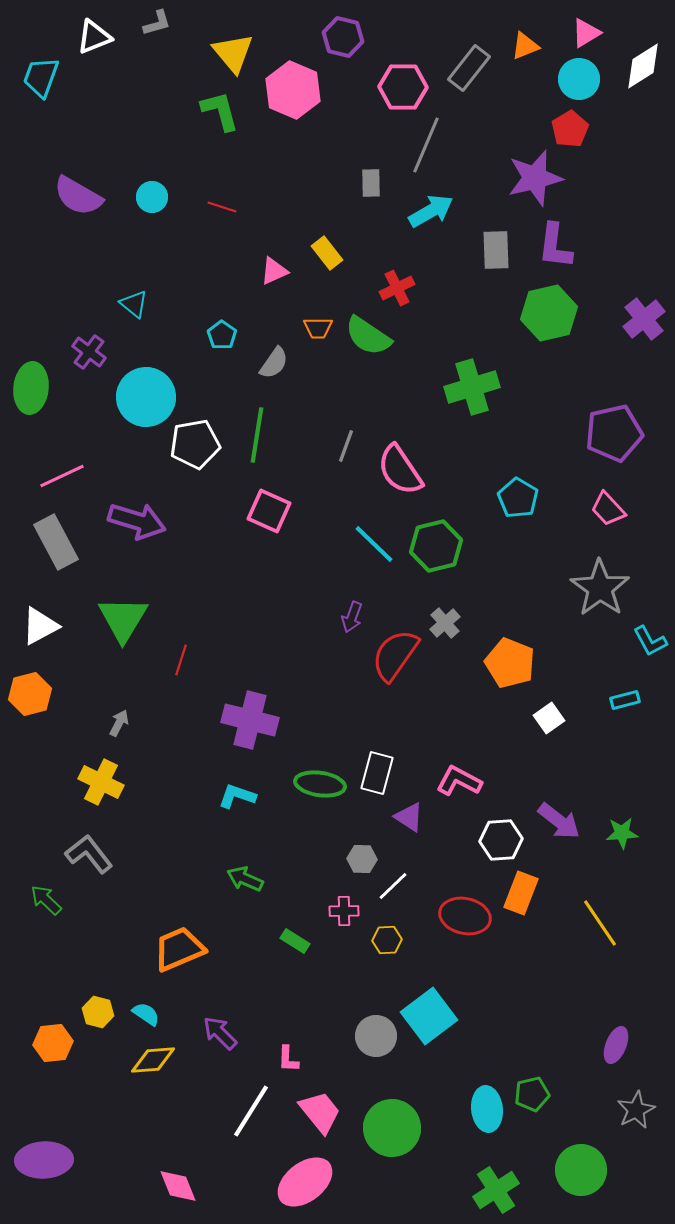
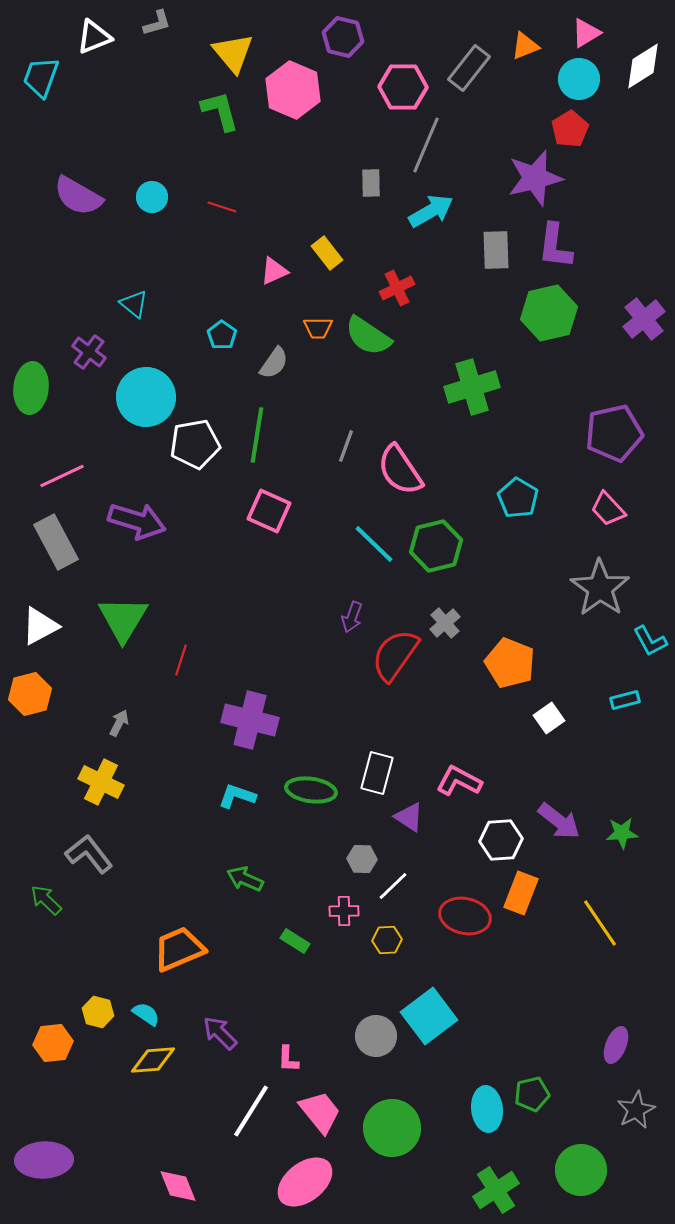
green ellipse at (320, 784): moved 9 px left, 6 px down
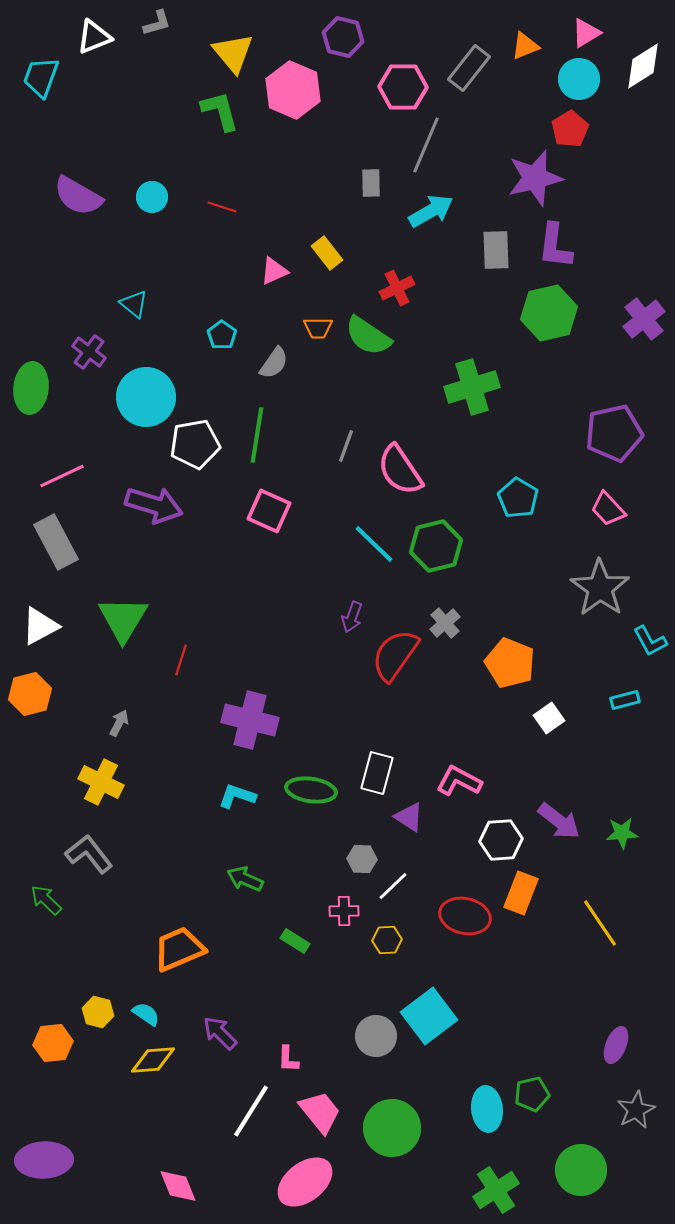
purple arrow at (137, 521): moved 17 px right, 16 px up
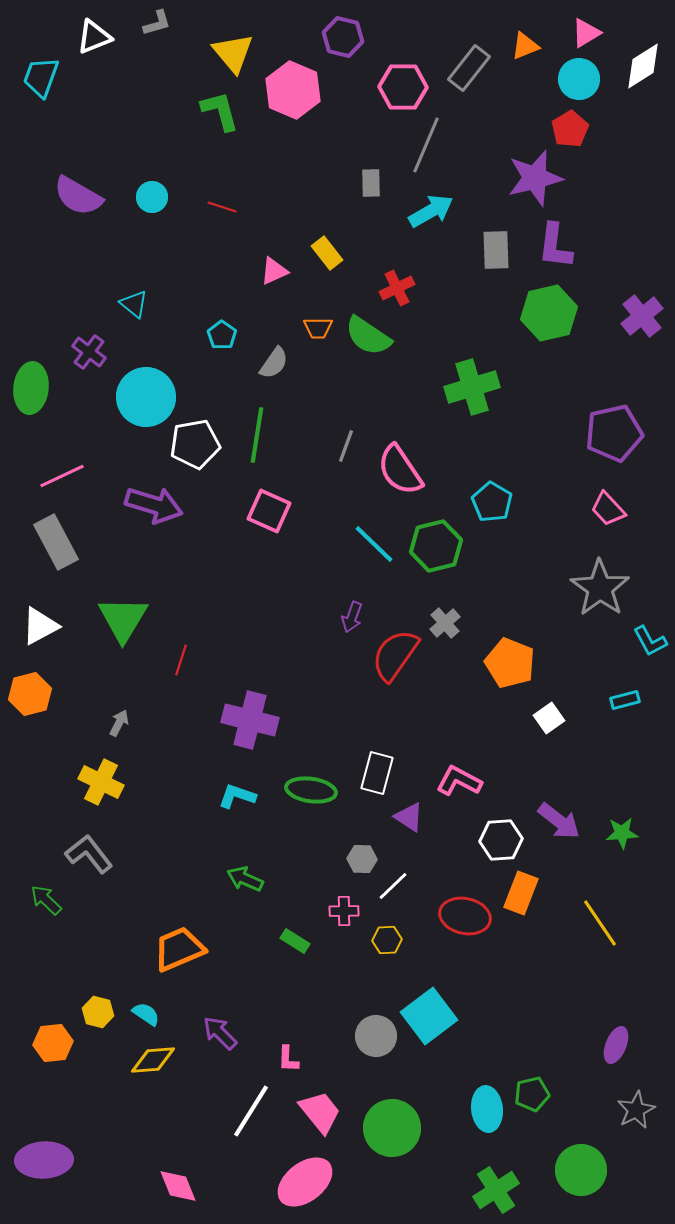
purple cross at (644, 319): moved 2 px left, 3 px up
cyan pentagon at (518, 498): moved 26 px left, 4 px down
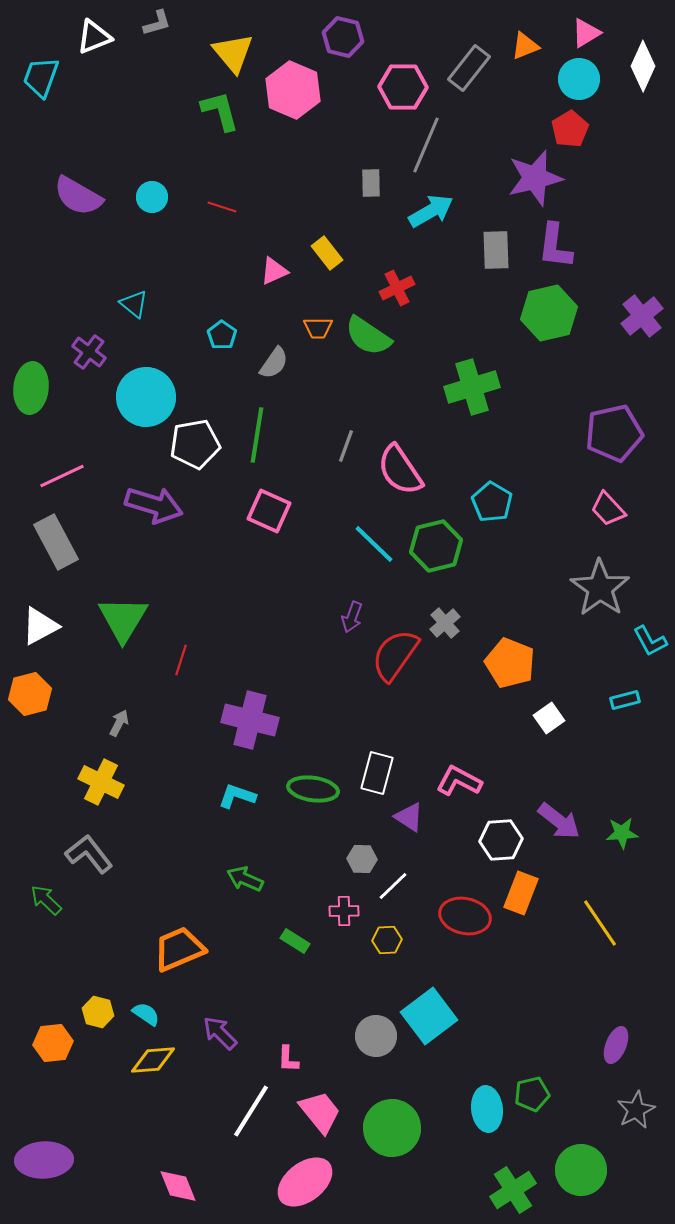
white diamond at (643, 66): rotated 33 degrees counterclockwise
green ellipse at (311, 790): moved 2 px right, 1 px up
green cross at (496, 1190): moved 17 px right
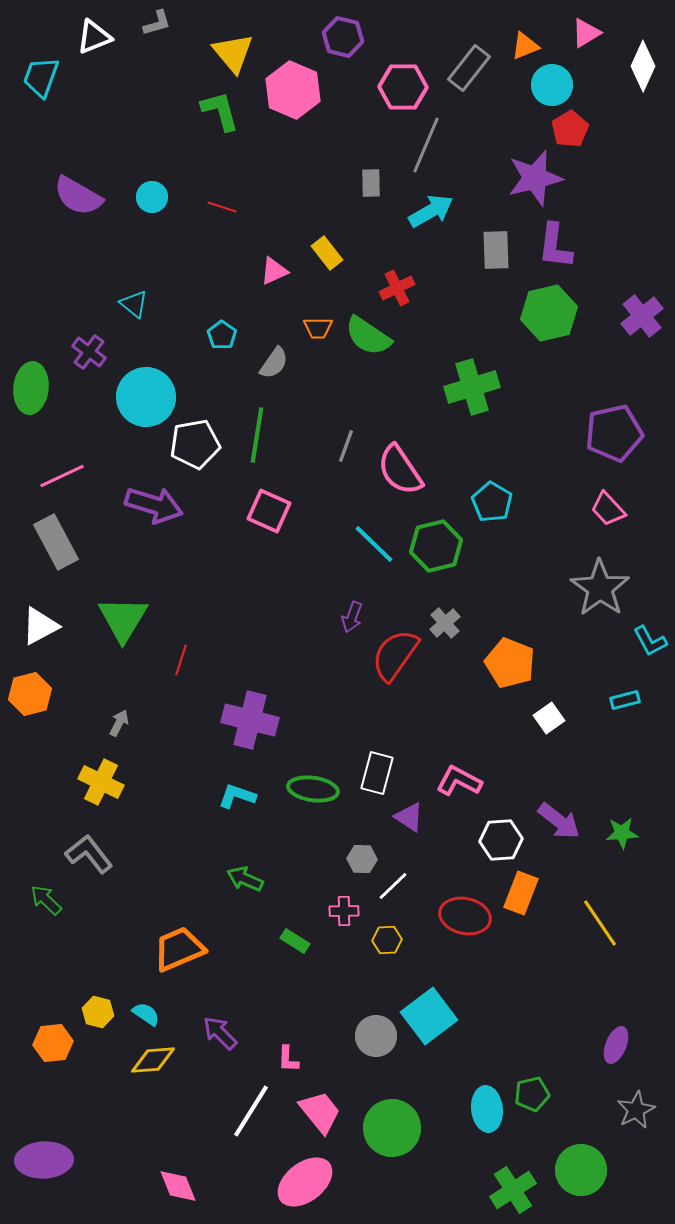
cyan circle at (579, 79): moved 27 px left, 6 px down
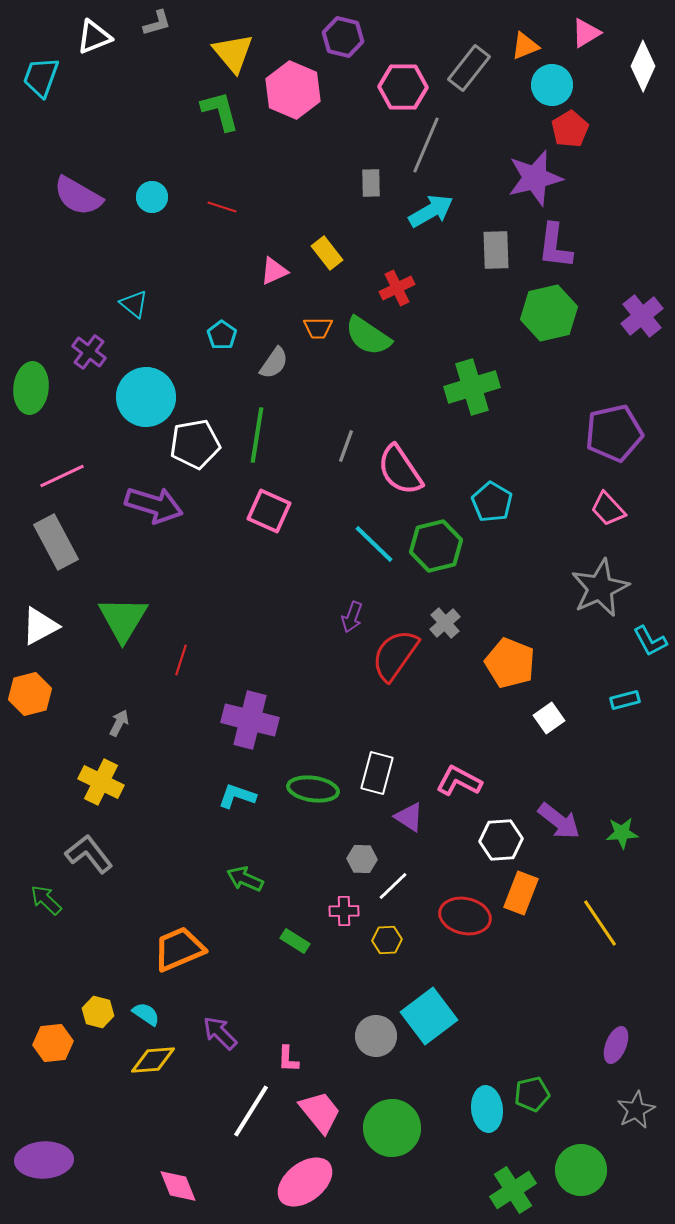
gray star at (600, 588): rotated 12 degrees clockwise
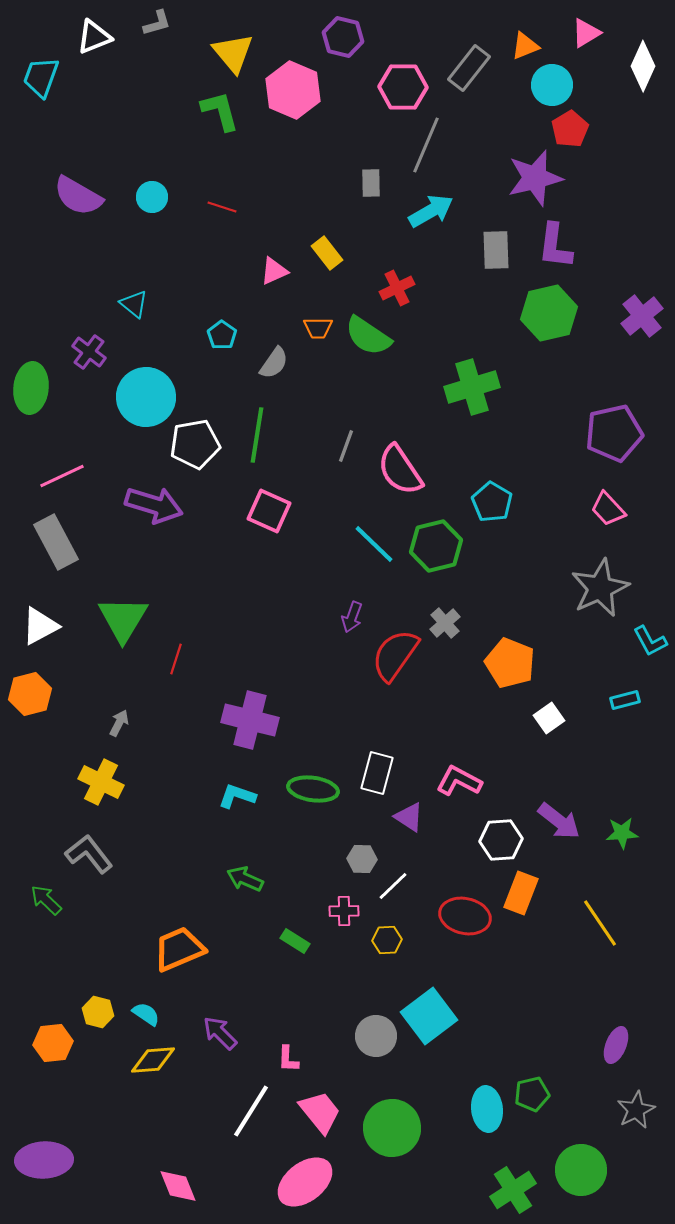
red line at (181, 660): moved 5 px left, 1 px up
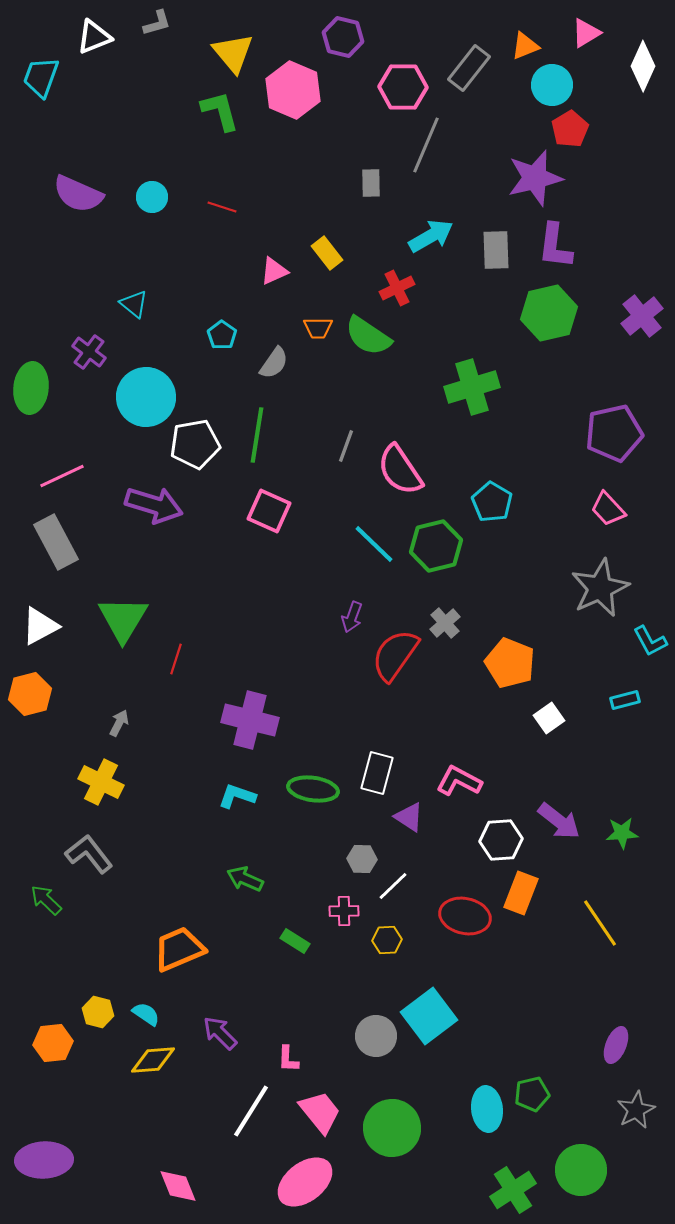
purple semicircle at (78, 196): moved 2 px up; rotated 6 degrees counterclockwise
cyan arrow at (431, 211): moved 25 px down
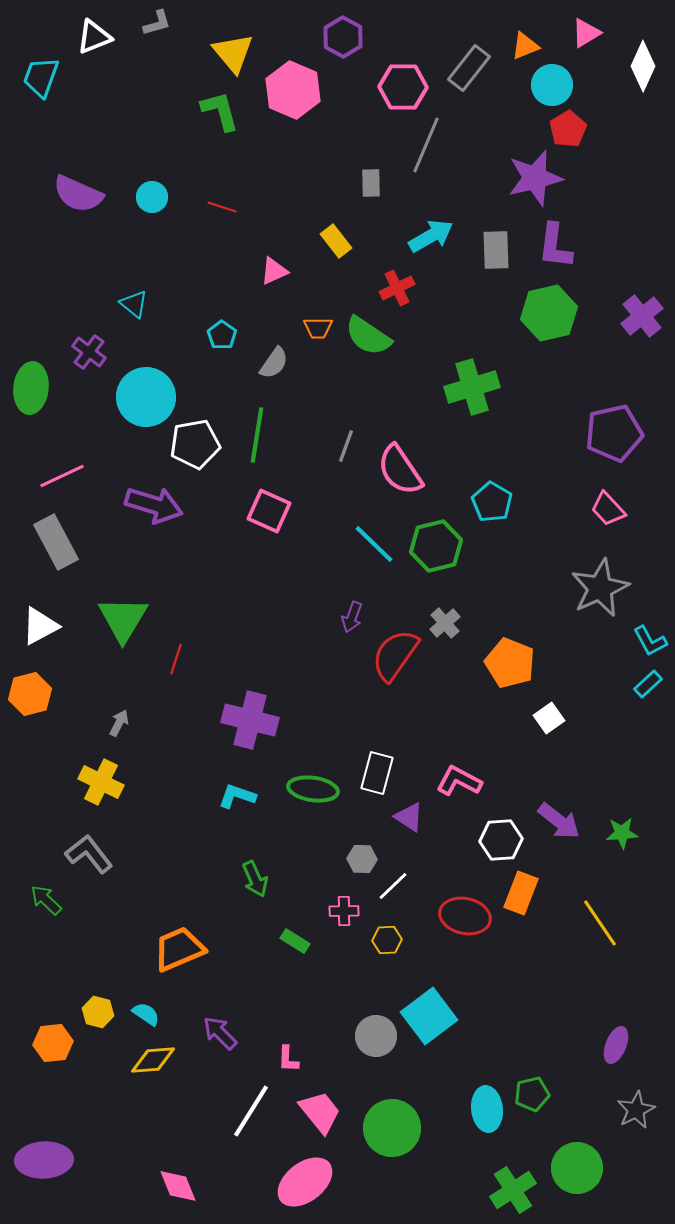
purple hexagon at (343, 37): rotated 15 degrees clockwise
red pentagon at (570, 129): moved 2 px left
yellow rectangle at (327, 253): moved 9 px right, 12 px up
cyan rectangle at (625, 700): moved 23 px right, 16 px up; rotated 28 degrees counterclockwise
green arrow at (245, 879): moved 10 px right; rotated 138 degrees counterclockwise
green circle at (581, 1170): moved 4 px left, 2 px up
